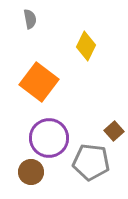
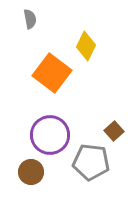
orange square: moved 13 px right, 9 px up
purple circle: moved 1 px right, 3 px up
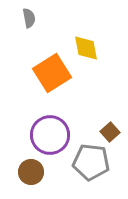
gray semicircle: moved 1 px left, 1 px up
yellow diamond: moved 2 px down; rotated 36 degrees counterclockwise
orange square: rotated 21 degrees clockwise
brown square: moved 4 px left, 1 px down
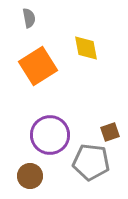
orange square: moved 14 px left, 7 px up
brown square: rotated 24 degrees clockwise
brown circle: moved 1 px left, 4 px down
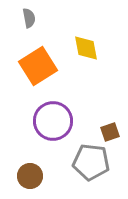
purple circle: moved 3 px right, 14 px up
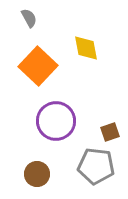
gray semicircle: rotated 18 degrees counterclockwise
orange square: rotated 15 degrees counterclockwise
purple circle: moved 3 px right
gray pentagon: moved 5 px right, 4 px down
brown circle: moved 7 px right, 2 px up
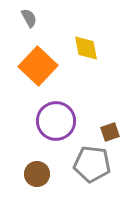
gray pentagon: moved 4 px left, 2 px up
